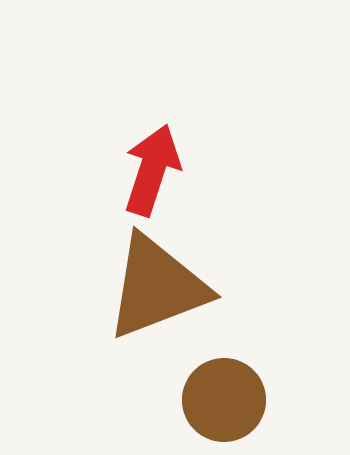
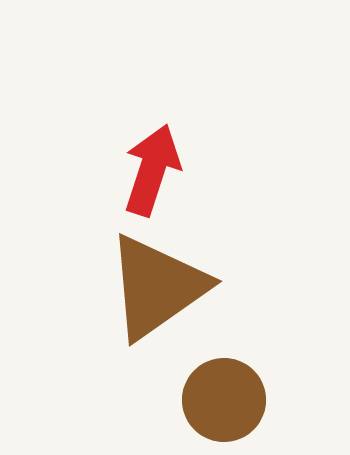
brown triangle: rotated 14 degrees counterclockwise
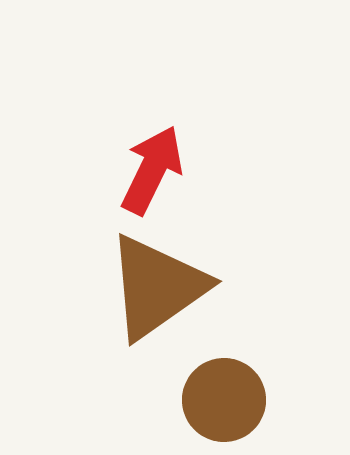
red arrow: rotated 8 degrees clockwise
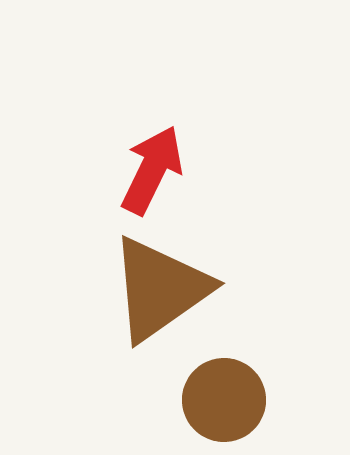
brown triangle: moved 3 px right, 2 px down
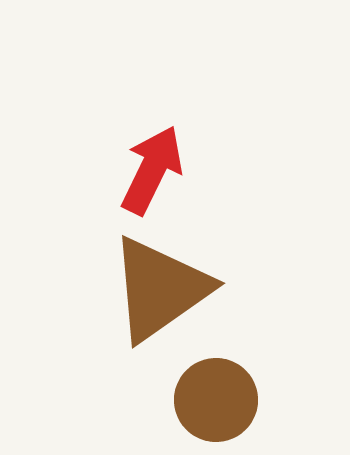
brown circle: moved 8 px left
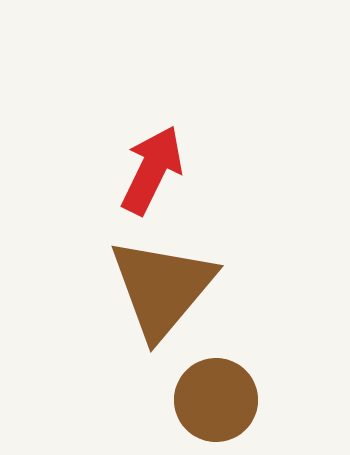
brown triangle: moved 2 px right, 1 px up; rotated 15 degrees counterclockwise
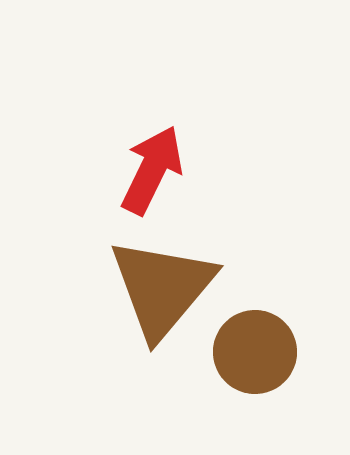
brown circle: moved 39 px right, 48 px up
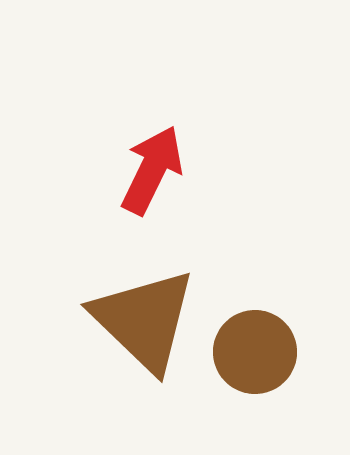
brown triangle: moved 18 px left, 32 px down; rotated 26 degrees counterclockwise
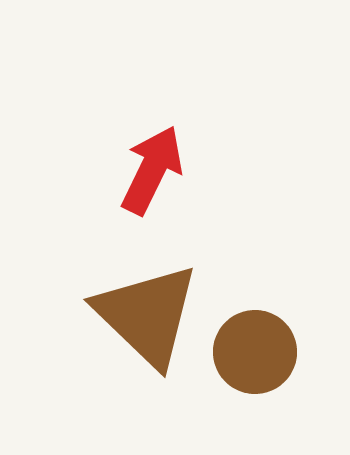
brown triangle: moved 3 px right, 5 px up
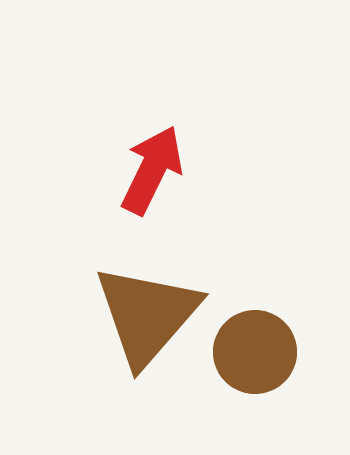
brown triangle: rotated 27 degrees clockwise
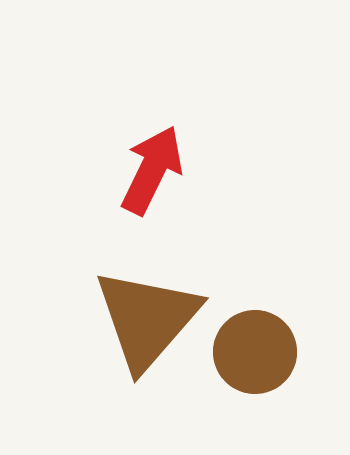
brown triangle: moved 4 px down
